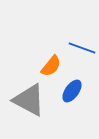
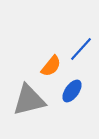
blue line: moved 1 px left, 1 px down; rotated 68 degrees counterclockwise
gray triangle: rotated 42 degrees counterclockwise
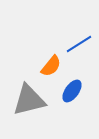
blue line: moved 2 px left, 5 px up; rotated 16 degrees clockwise
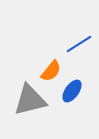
orange semicircle: moved 5 px down
gray triangle: moved 1 px right
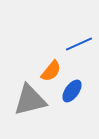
blue line: rotated 8 degrees clockwise
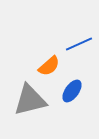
orange semicircle: moved 2 px left, 5 px up; rotated 10 degrees clockwise
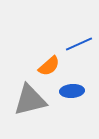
blue ellipse: rotated 50 degrees clockwise
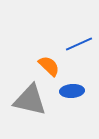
orange semicircle: rotated 95 degrees counterclockwise
gray triangle: rotated 27 degrees clockwise
